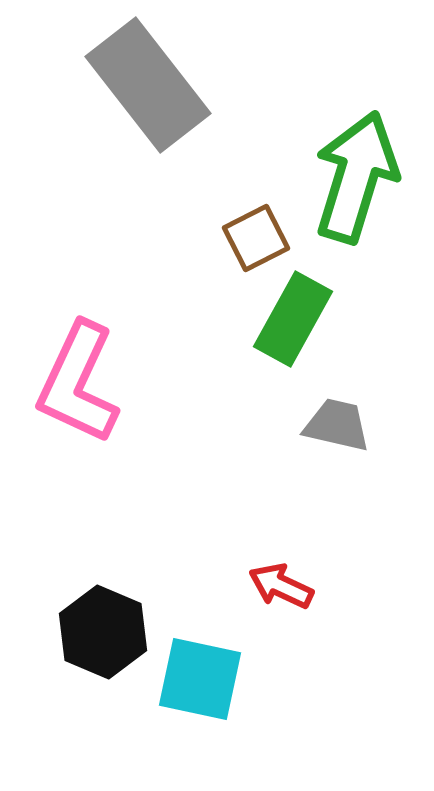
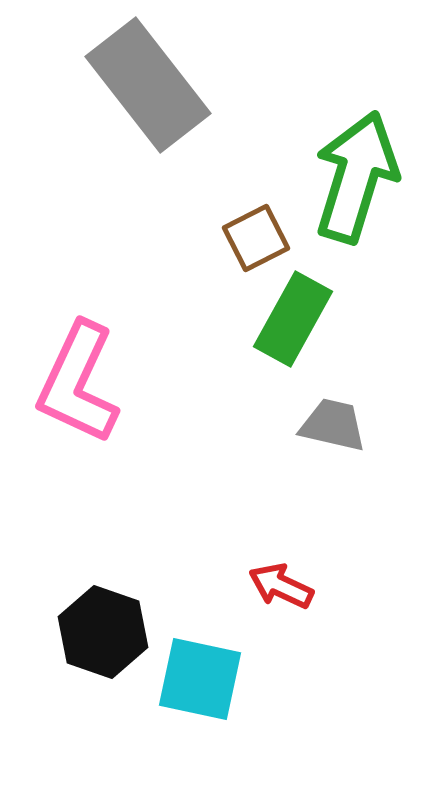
gray trapezoid: moved 4 px left
black hexagon: rotated 4 degrees counterclockwise
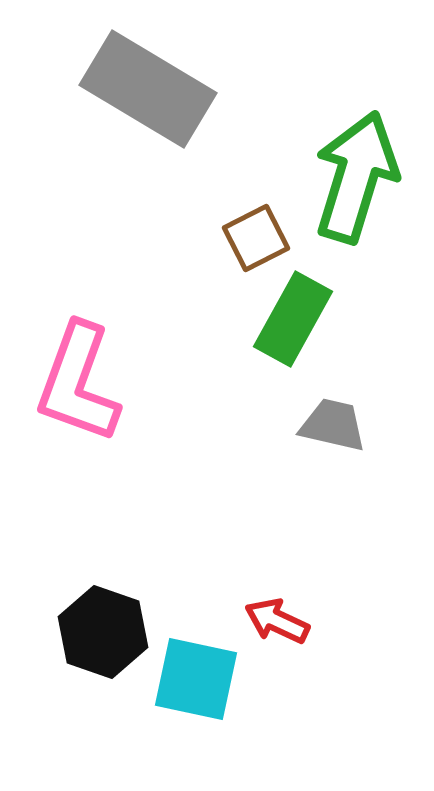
gray rectangle: moved 4 px down; rotated 21 degrees counterclockwise
pink L-shape: rotated 5 degrees counterclockwise
red arrow: moved 4 px left, 35 px down
cyan square: moved 4 px left
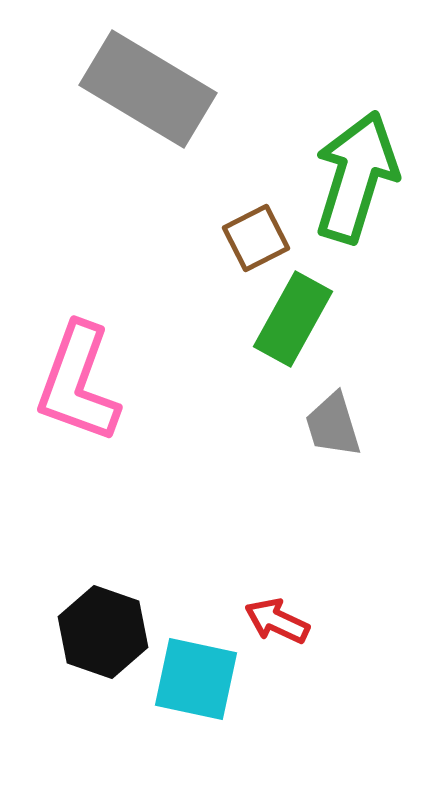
gray trapezoid: rotated 120 degrees counterclockwise
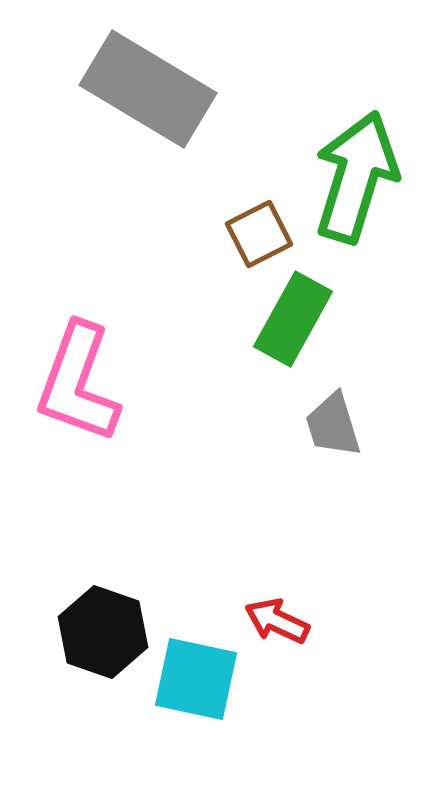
brown square: moved 3 px right, 4 px up
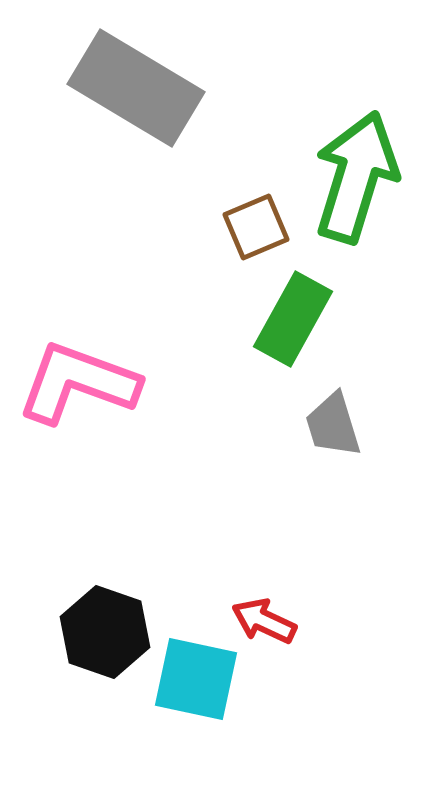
gray rectangle: moved 12 px left, 1 px up
brown square: moved 3 px left, 7 px up; rotated 4 degrees clockwise
pink L-shape: rotated 90 degrees clockwise
red arrow: moved 13 px left
black hexagon: moved 2 px right
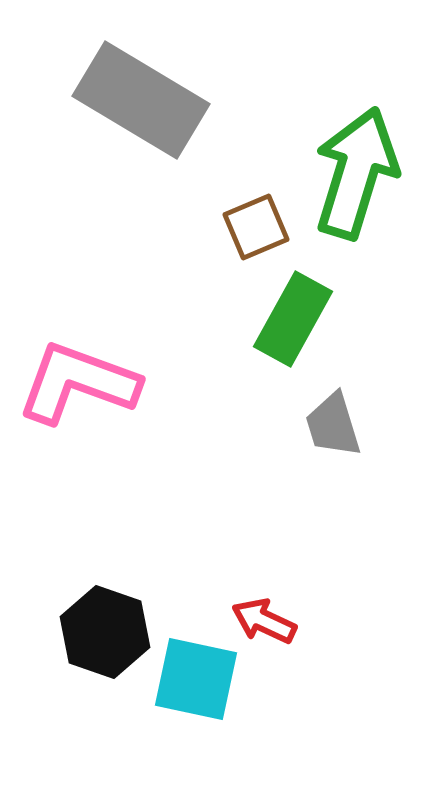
gray rectangle: moved 5 px right, 12 px down
green arrow: moved 4 px up
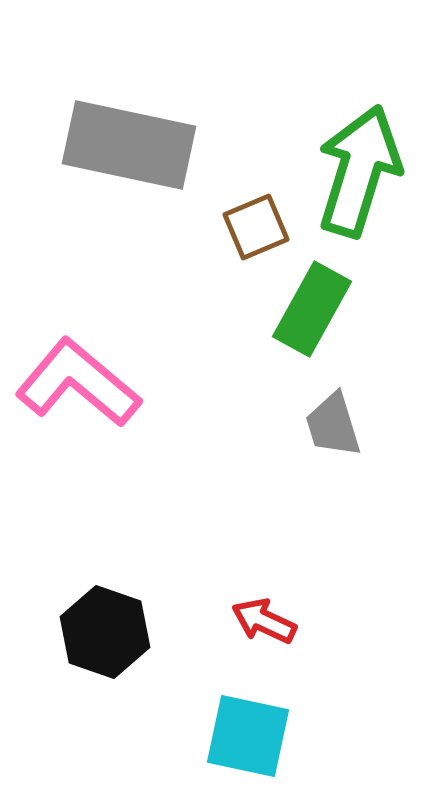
gray rectangle: moved 12 px left, 45 px down; rotated 19 degrees counterclockwise
green arrow: moved 3 px right, 2 px up
green rectangle: moved 19 px right, 10 px up
pink L-shape: rotated 20 degrees clockwise
cyan square: moved 52 px right, 57 px down
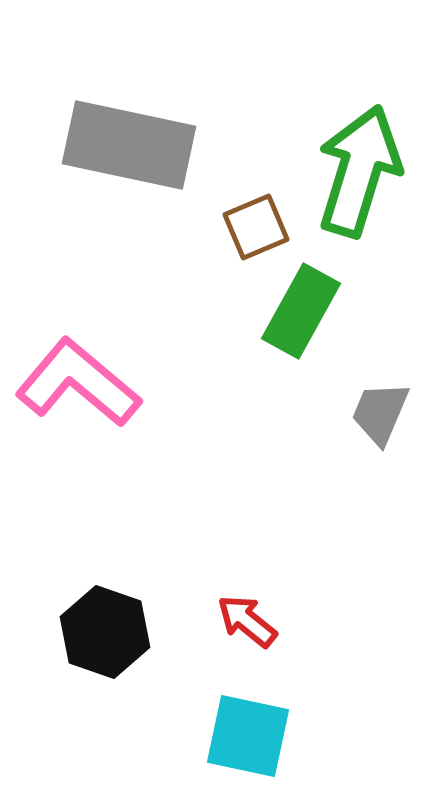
green rectangle: moved 11 px left, 2 px down
gray trapezoid: moved 47 px right, 12 px up; rotated 40 degrees clockwise
red arrow: moved 17 px left; rotated 14 degrees clockwise
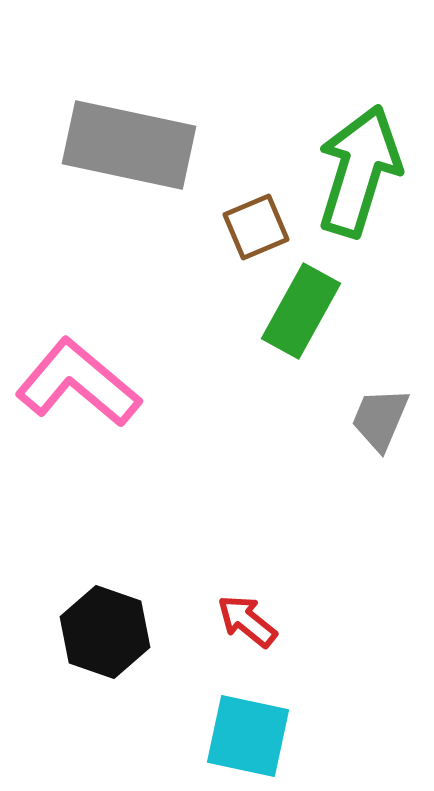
gray trapezoid: moved 6 px down
